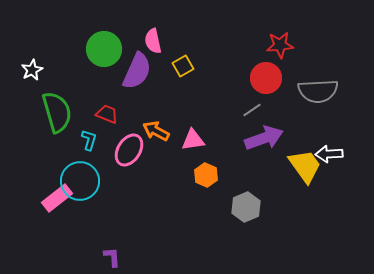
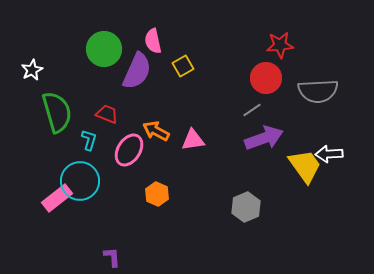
orange hexagon: moved 49 px left, 19 px down
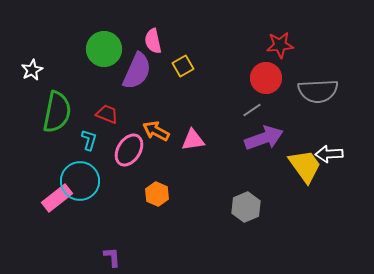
green semicircle: rotated 27 degrees clockwise
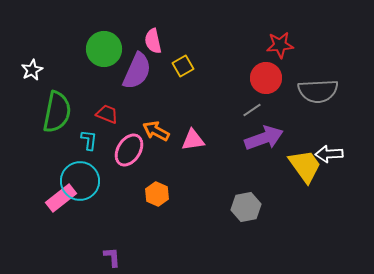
cyan L-shape: rotated 10 degrees counterclockwise
pink rectangle: moved 4 px right
gray hexagon: rotated 12 degrees clockwise
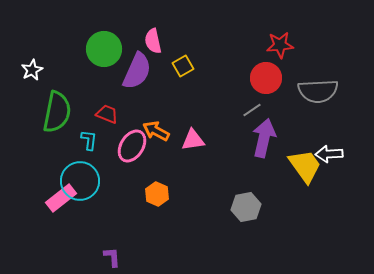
purple arrow: rotated 57 degrees counterclockwise
pink ellipse: moved 3 px right, 4 px up
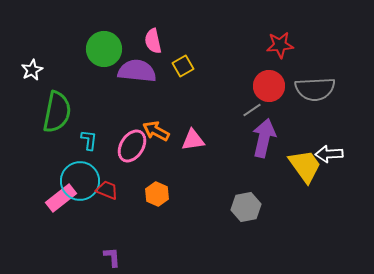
purple semicircle: rotated 108 degrees counterclockwise
red circle: moved 3 px right, 8 px down
gray semicircle: moved 3 px left, 2 px up
red trapezoid: moved 76 px down
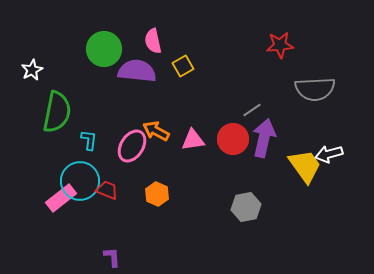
red circle: moved 36 px left, 53 px down
white arrow: rotated 12 degrees counterclockwise
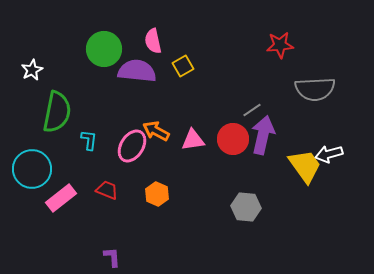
purple arrow: moved 1 px left, 3 px up
cyan circle: moved 48 px left, 12 px up
gray hexagon: rotated 16 degrees clockwise
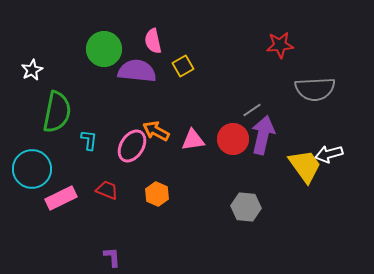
pink rectangle: rotated 12 degrees clockwise
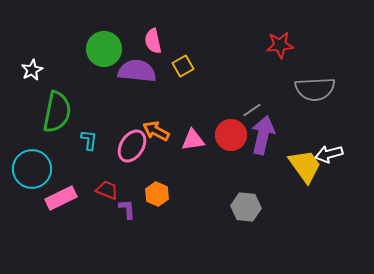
red circle: moved 2 px left, 4 px up
purple L-shape: moved 15 px right, 48 px up
